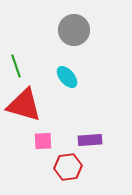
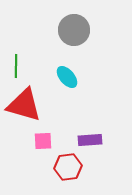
green line: rotated 20 degrees clockwise
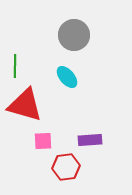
gray circle: moved 5 px down
green line: moved 1 px left
red triangle: moved 1 px right
red hexagon: moved 2 px left
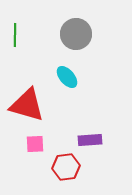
gray circle: moved 2 px right, 1 px up
green line: moved 31 px up
red triangle: moved 2 px right
pink square: moved 8 px left, 3 px down
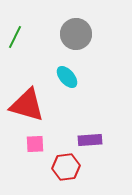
green line: moved 2 px down; rotated 25 degrees clockwise
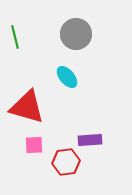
green line: rotated 40 degrees counterclockwise
red triangle: moved 2 px down
pink square: moved 1 px left, 1 px down
red hexagon: moved 5 px up
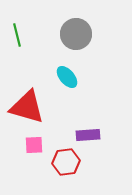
green line: moved 2 px right, 2 px up
purple rectangle: moved 2 px left, 5 px up
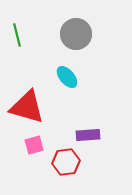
pink square: rotated 12 degrees counterclockwise
